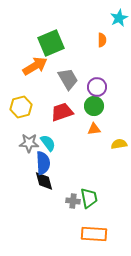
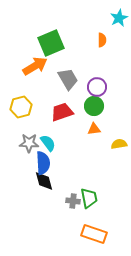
orange rectangle: rotated 15 degrees clockwise
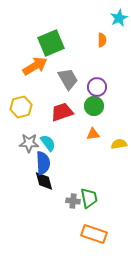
orange triangle: moved 1 px left, 5 px down
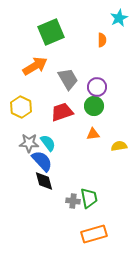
green square: moved 11 px up
yellow hexagon: rotated 20 degrees counterclockwise
yellow semicircle: moved 2 px down
blue semicircle: moved 1 px left, 2 px up; rotated 40 degrees counterclockwise
orange rectangle: rotated 35 degrees counterclockwise
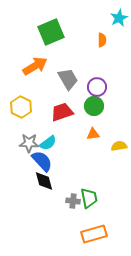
cyan semicircle: rotated 90 degrees clockwise
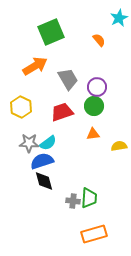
orange semicircle: moved 3 px left; rotated 40 degrees counterclockwise
blue semicircle: rotated 65 degrees counterclockwise
green trapezoid: rotated 15 degrees clockwise
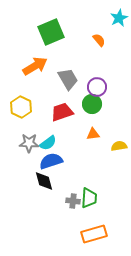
green circle: moved 2 px left, 2 px up
blue semicircle: moved 9 px right
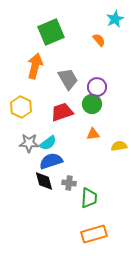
cyan star: moved 4 px left, 1 px down
orange arrow: rotated 45 degrees counterclockwise
gray cross: moved 4 px left, 18 px up
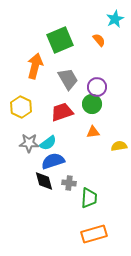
green square: moved 9 px right, 8 px down
orange triangle: moved 2 px up
blue semicircle: moved 2 px right
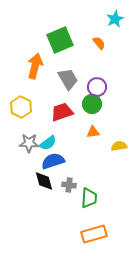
orange semicircle: moved 3 px down
gray cross: moved 2 px down
